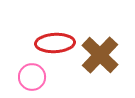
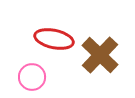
red ellipse: moved 1 px left, 4 px up; rotated 15 degrees clockwise
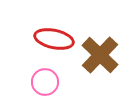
pink circle: moved 13 px right, 5 px down
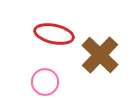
red ellipse: moved 5 px up
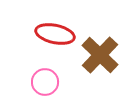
red ellipse: moved 1 px right
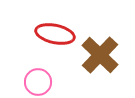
pink circle: moved 7 px left
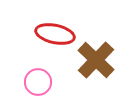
brown cross: moved 4 px left, 5 px down
